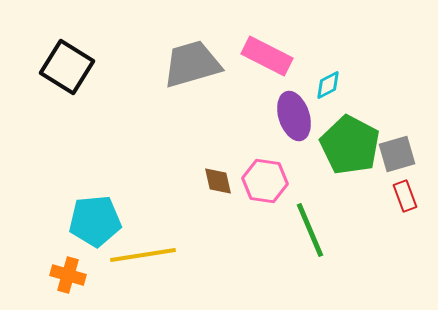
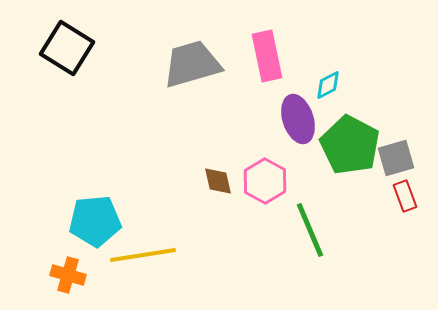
pink rectangle: rotated 51 degrees clockwise
black square: moved 19 px up
purple ellipse: moved 4 px right, 3 px down
gray square: moved 1 px left, 4 px down
pink hexagon: rotated 21 degrees clockwise
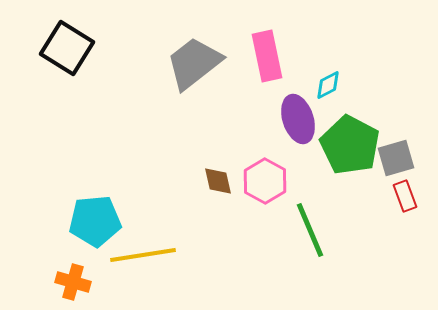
gray trapezoid: moved 2 px right, 1 px up; rotated 22 degrees counterclockwise
orange cross: moved 5 px right, 7 px down
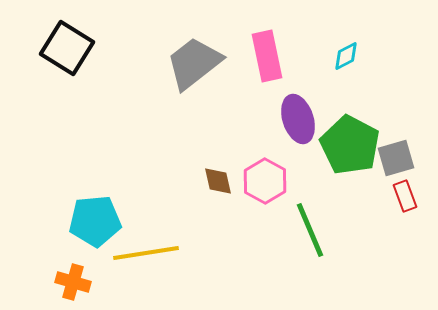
cyan diamond: moved 18 px right, 29 px up
yellow line: moved 3 px right, 2 px up
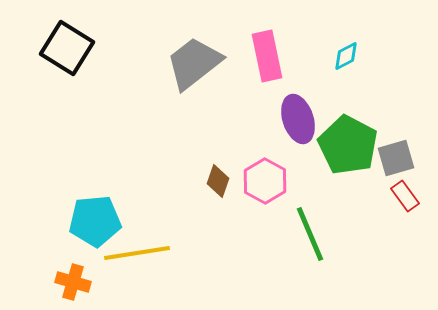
green pentagon: moved 2 px left
brown diamond: rotated 32 degrees clockwise
red rectangle: rotated 16 degrees counterclockwise
green line: moved 4 px down
yellow line: moved 9 px left
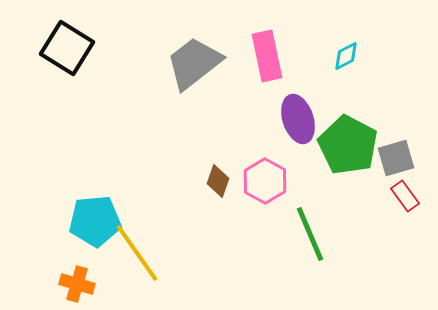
yellow line: rotated 64 degrees clockwise
orange cross: moved 4 px right, 2 px down
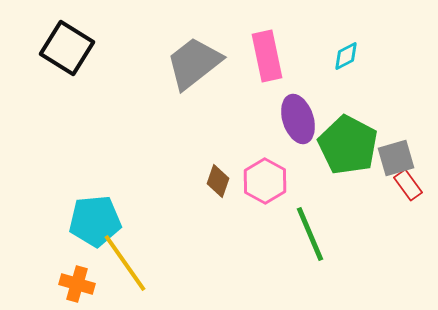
red rectangle: moved 3 px right, 11 px up
yellow line: moved 12 px left, 10 px down
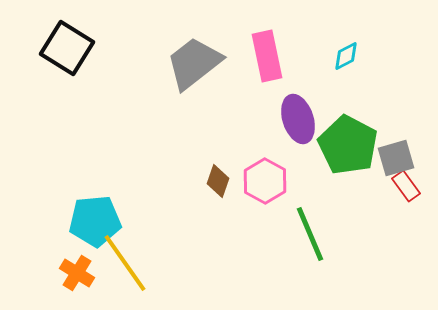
red rectangle: moved 2 px left, 1 px down
orange cross: moved 11 px up; rotated 16 degrees clockwise
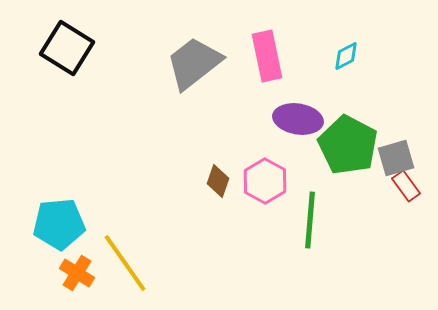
purple ellipse: rotated 63 degrees counterclockwise
cyan pentagon: moved 36 px left, 3 px down
green line: moved 14 px up; rotated 28 degrees clockwise
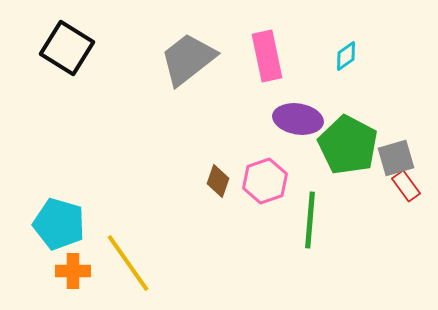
cyan diamond: rotated 8 degrees counterclockwise
gray trapezoid: moved 6 px left, 4 px up
pink hexagon: rotated 12 degrees clockwise
cyan pentagon: rotated 21 degrees clockwise
yellow line: moved 3 px right
orange cross: moved 4 px left, 2 px up; rotated 32 degrees counterclockwise
